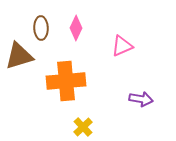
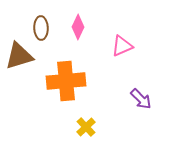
pink diamond: moved 2 px right, 1 px up
purple arrow: rotated 35 degrees clockwise
yellow cross: moved 3 px right
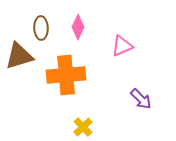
orange cross: moved 6 px up
yellow cross: moved 3 px left
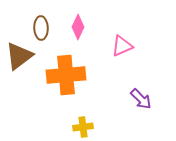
brown triangle: rotated 20 degrees counterclockwise
yellow cross: rotated 36 degrees clockwise
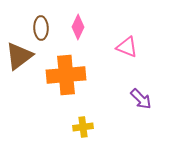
pink triangle: moved 5 px right, 1 px down; rotated 45 degrees clockwise
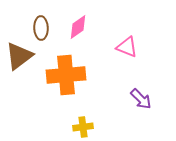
pink diamond: rotated 30 degrees clockwise
